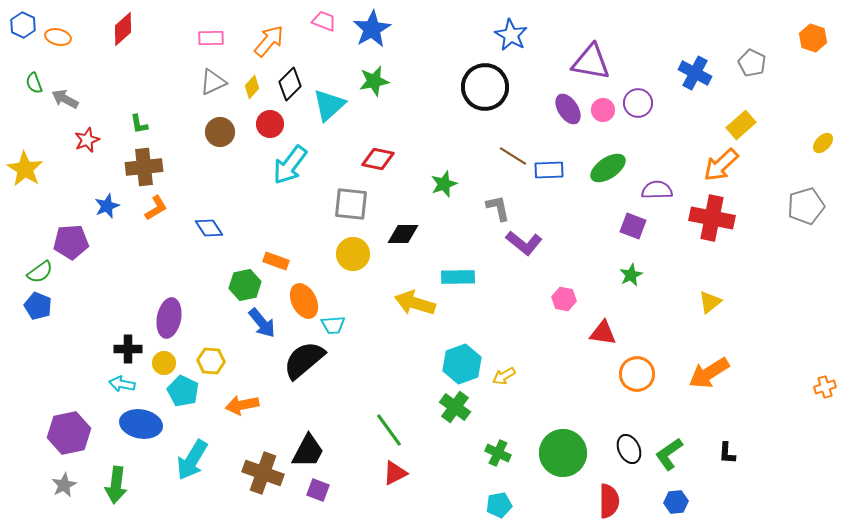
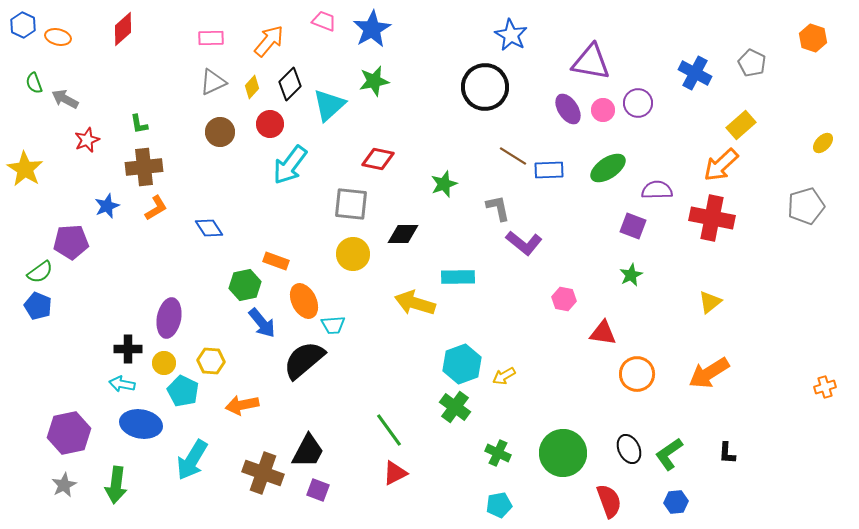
red semicircle at (609, 501): rotated 20 degrees counterclockwise
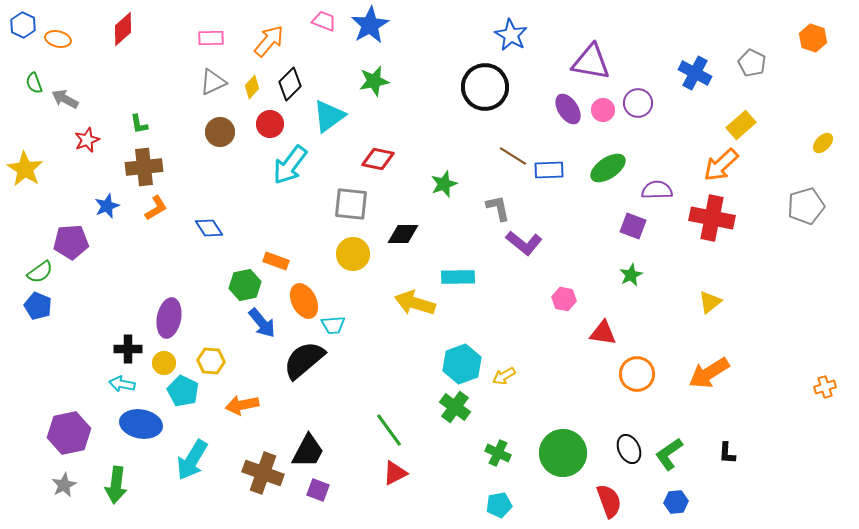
blue star at (372, 29): moved 2 px left, 4 px up
orange ellipse at (58, 37): moved 2 px down
cyan triangle at (329, 105): moved 11 px down; rotated 6 degrees clockwise
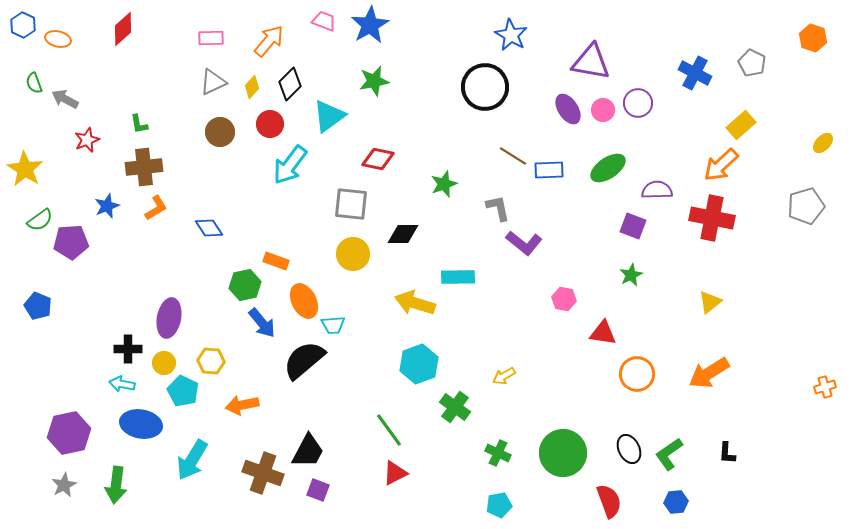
green semicircle at (40, 272): moved 52 px up
cyan hexagon at (462, 364): moved 43 px left
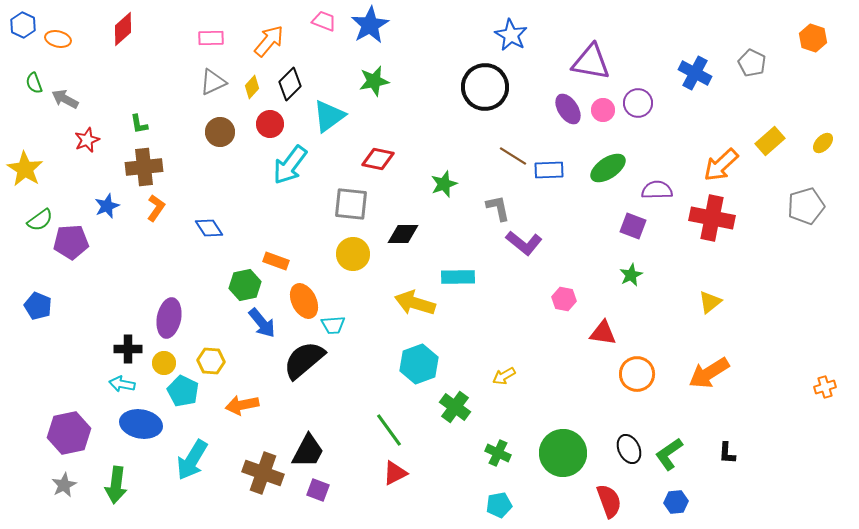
yellow rectangle at (741, 125): moved 29 px right, 16 px down
orange L-shape at (156, 208): rotated 24 degrees counterclockwise
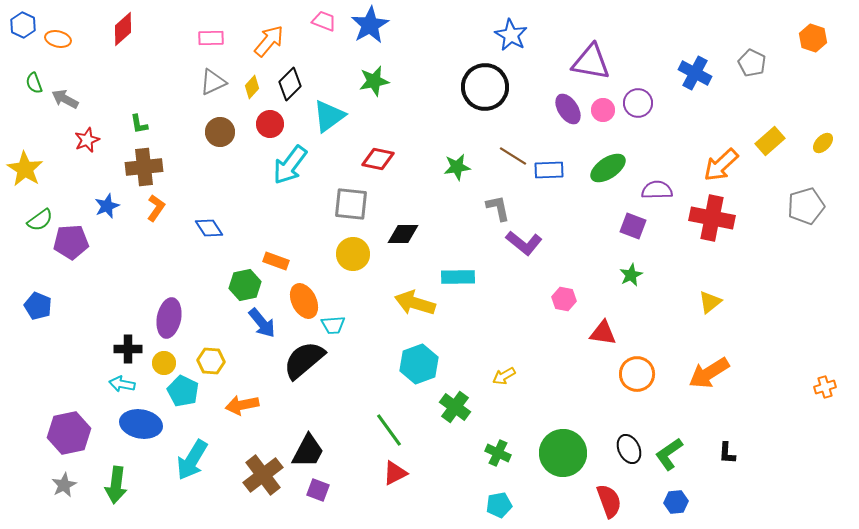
green star at (444, 184): moved 13 px right, 17 px up; rotated 12 degrees clockwise
brown cross at (263, 473): moved 2 px down; rotated 33 degrees clockwise
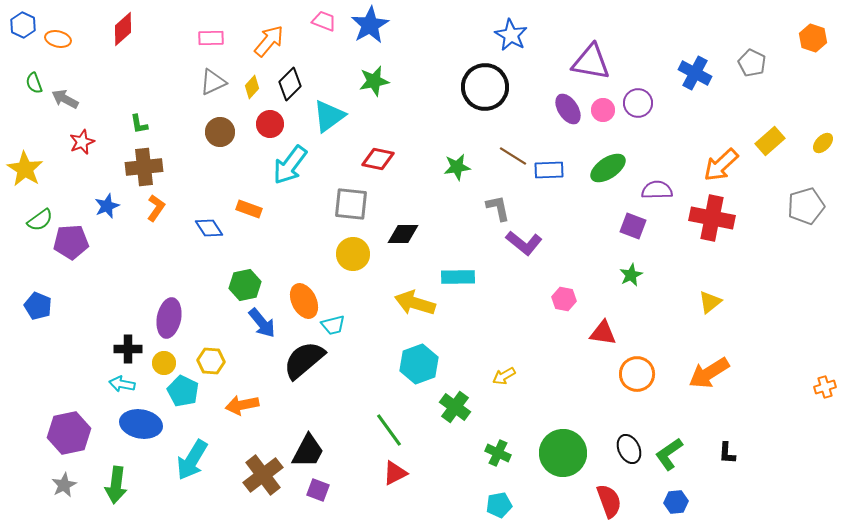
red star at (87, 140): moved 5 px left, 2 px down
orange rectangle at (276, 261): moved 27 px left, 52 px up
cyan trapezoid at (333, 325): rotated 10 degrees counterclockwise
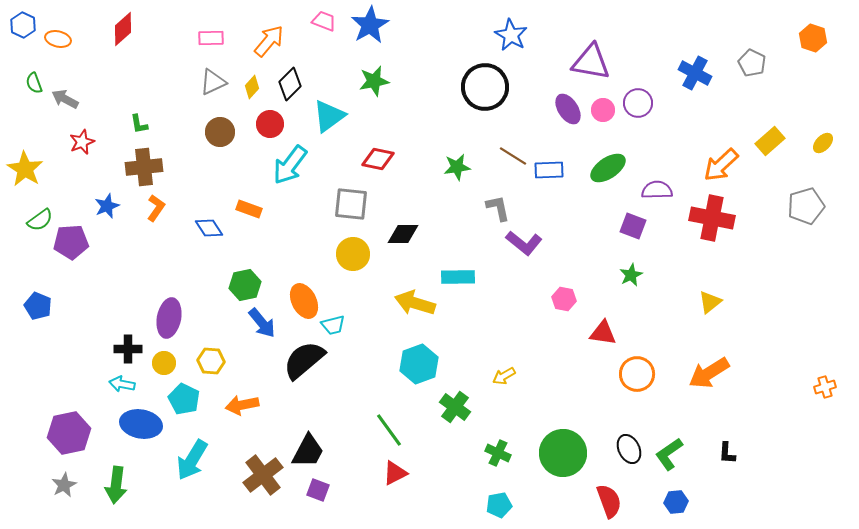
cyan pentagon at (183, 391): moved 1 px right, 8 px down
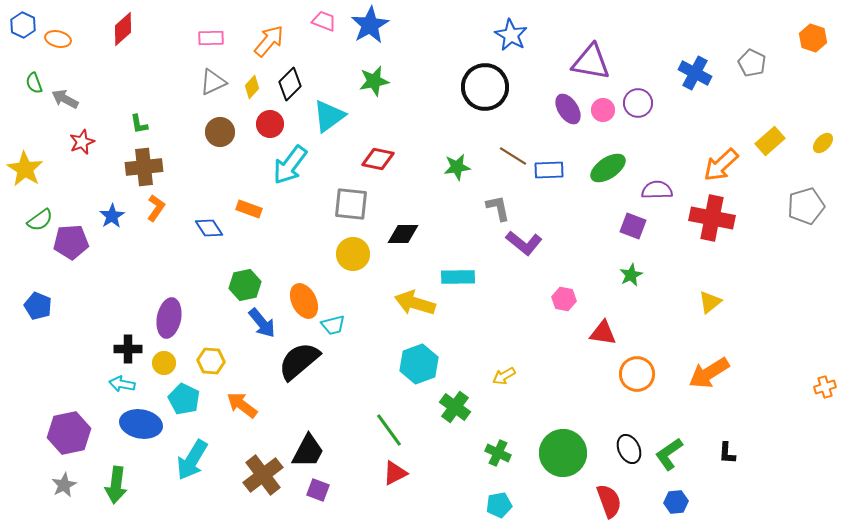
blue star at (107, 206): moved 5 px right, 10 px down; rotated 10 degrees counterclockwise
black semicircle at (304, 360): moved 5 px left, 1 px down
orange arrow at (242, 405): rotated 48 degrees clockwise
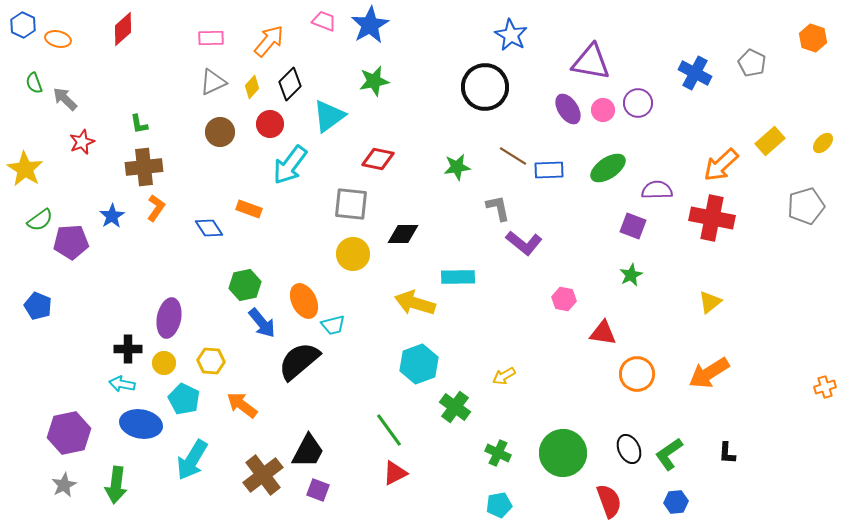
gray arrow at (65, 99): rotated 16 degrees clockwise
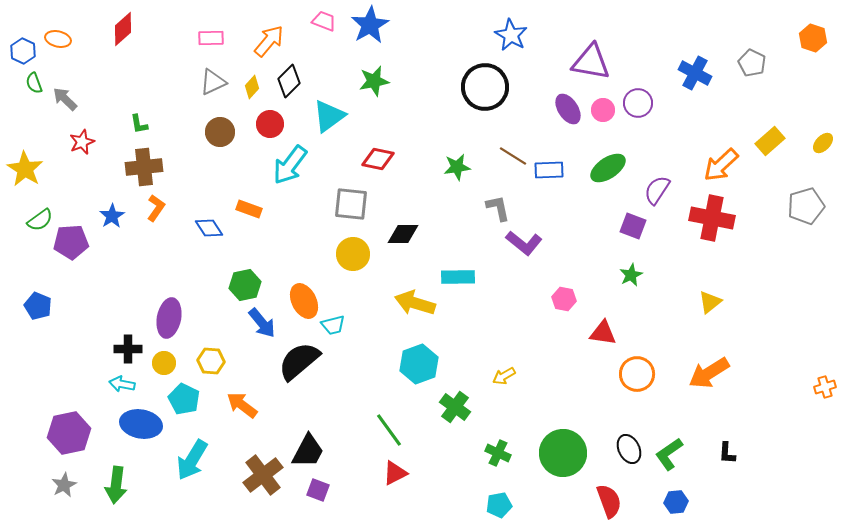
blue hexagon at (23, 25): moved 26 px down
black diamond at (290, 84): moved 1 px left, 3 px up
purple semicircle at (657, 190): rotated 56 degrees counterclockwise
